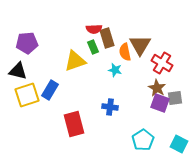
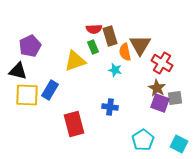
brown rectangle: moved 3 px right, 2 px up
purple pentagon: moved 3 px right, 3 px down; rotated 20 degrees counterclockwise
yellow square: rotated 20 degrees clockwise
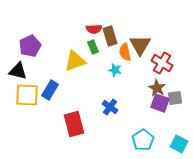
blue cross: rotated 28 degrees clockwise
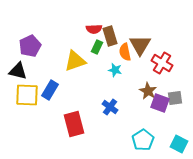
green rectangle: moved 4 px right; rotated 48 degrees clockwise
brown star: moved 9 px left, 3 px down
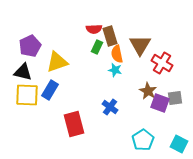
orange semicircle: moved 8 px left, 2 px down
yellow triangle: moved 18 px left, 1 px down
black triangle: moved 5 px right, 1 px down
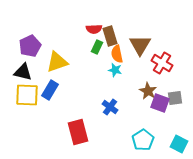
red rectangle: moved 4 px right, 8 px down
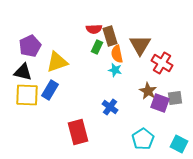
cyan pentagon: moved 1 px up
